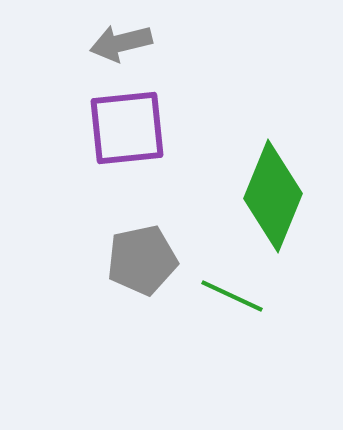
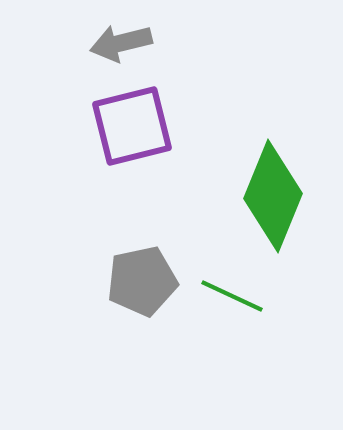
purple square: moved 5 px right, 2 px up; rotated 8 degrees counterclockwise
gray pentagon: moved 21 px down
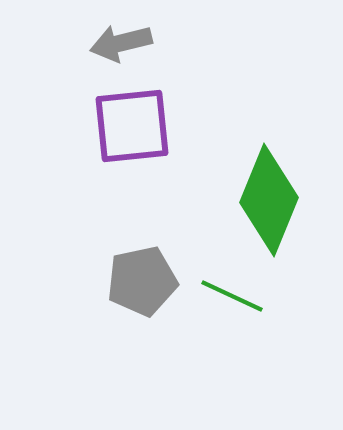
purple square: rotated 8 degrees clockwise
green diamond: moved 4 px left, 4 px down
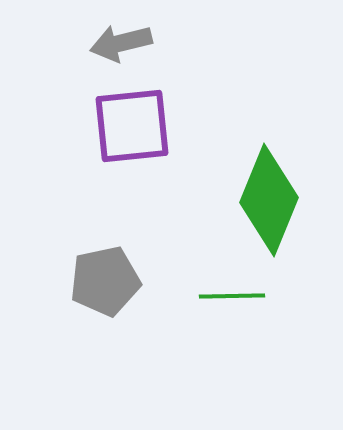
gray pentagon: moved 37 px left
green line: rotated 26 degrees counterclockwise
